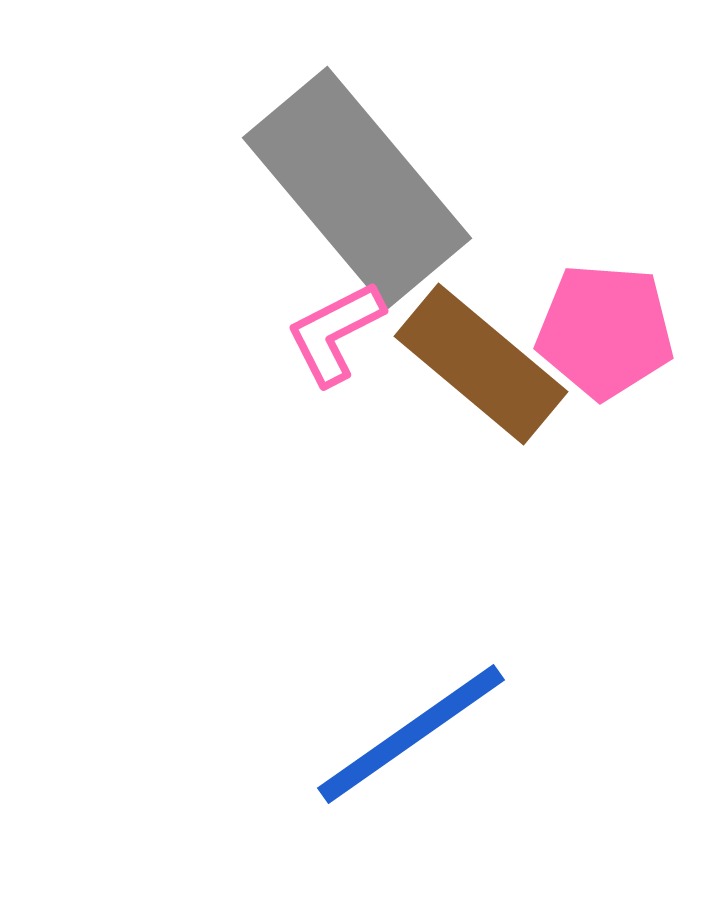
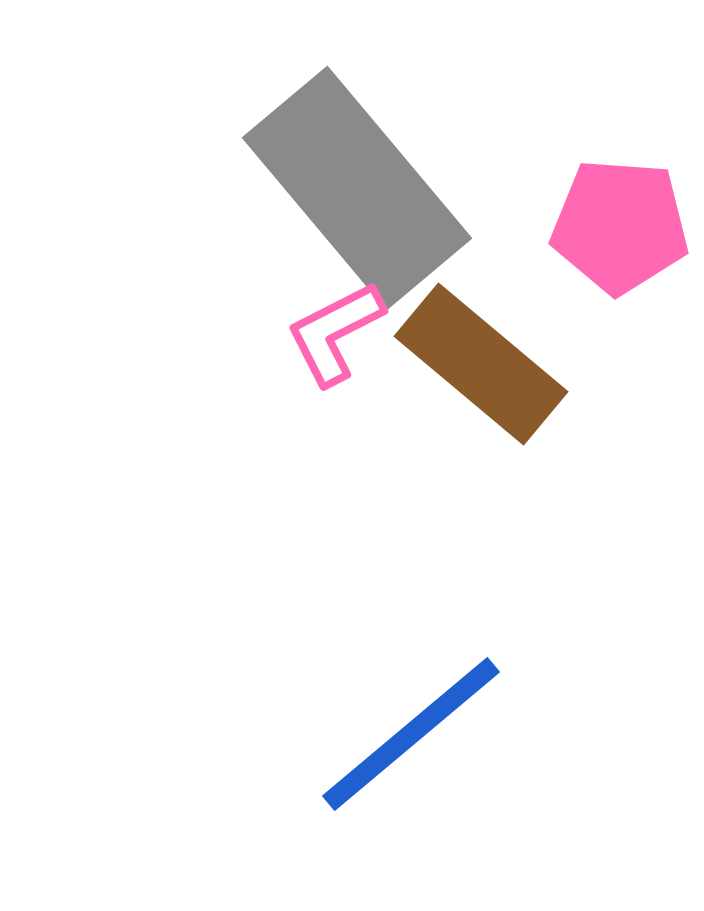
pink pentagon: moved 15 px right, 105 px up
blue line: rotated 5 degrees counterclockwise
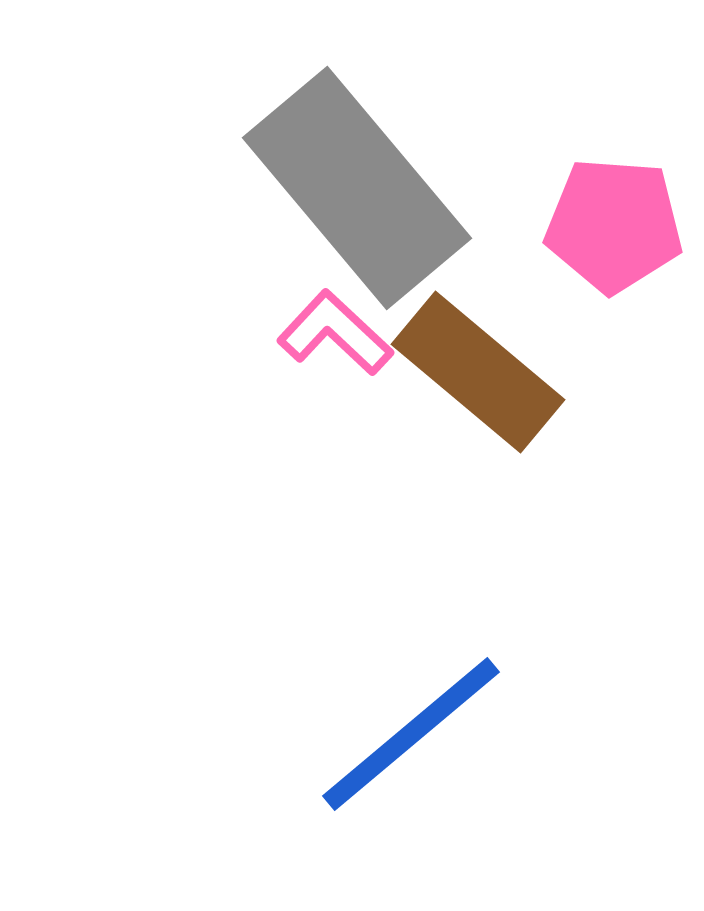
pink pentagon: moved 6 px left, 1 px up
pink L-shape: rotated 70 degrees clockwise
brown rectangle: moved 3 px left, 8 px down
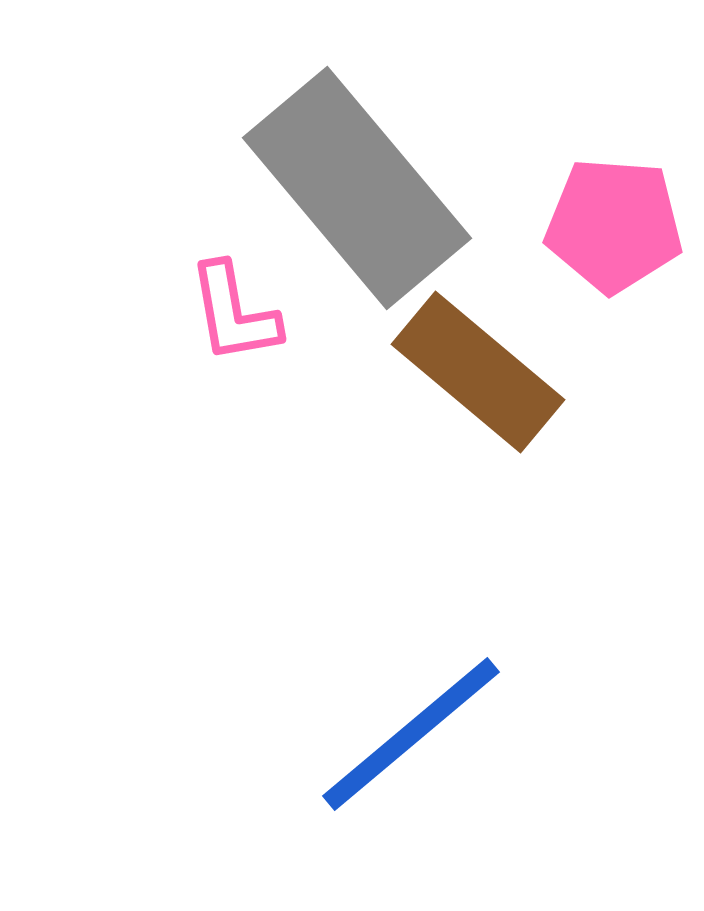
pink L-shape: moved 101 px left, 20 px up; rotated 143 degrees counterclockwise
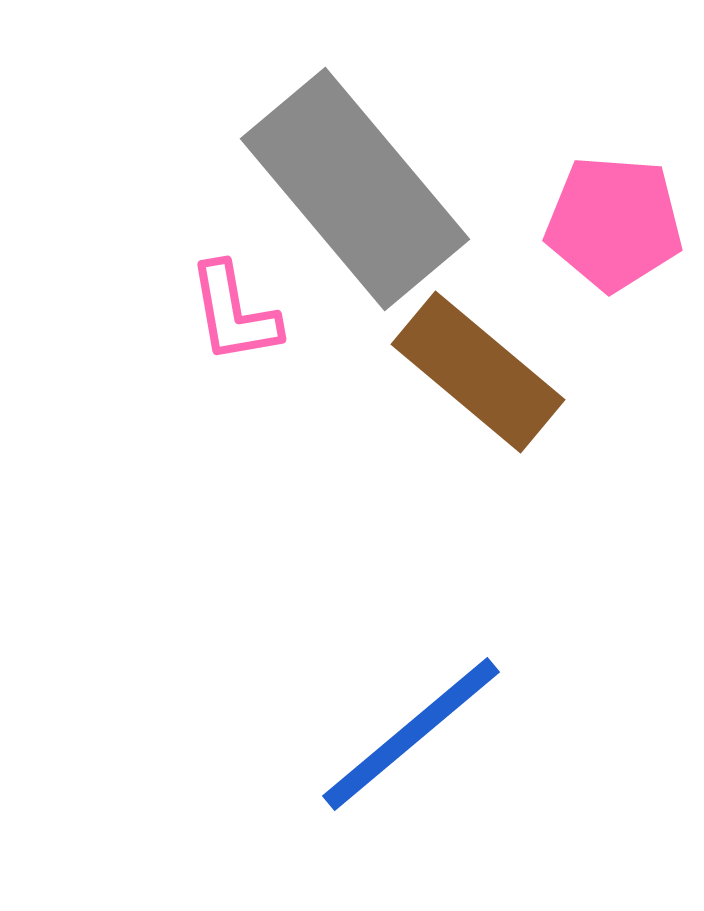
gray rectangle: moved 2 px left, 1 px down
pink pentagon: moved 2 px up
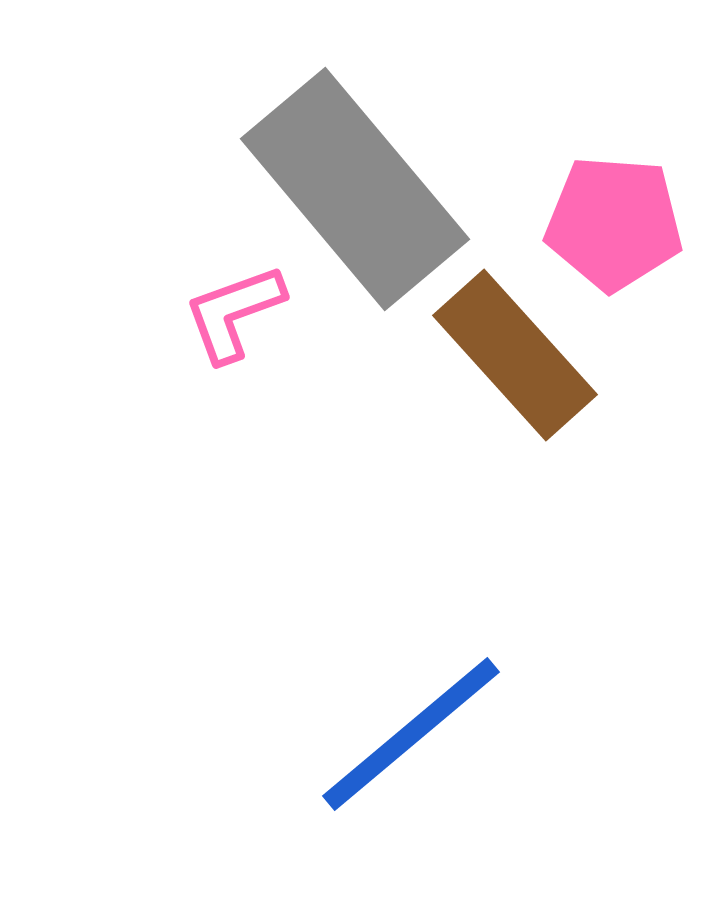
pink L-shape: rotated 80 degrees clockwise
brown rectangle: moved 37 px right, 17 px up; rotated 8 degrees clockwise
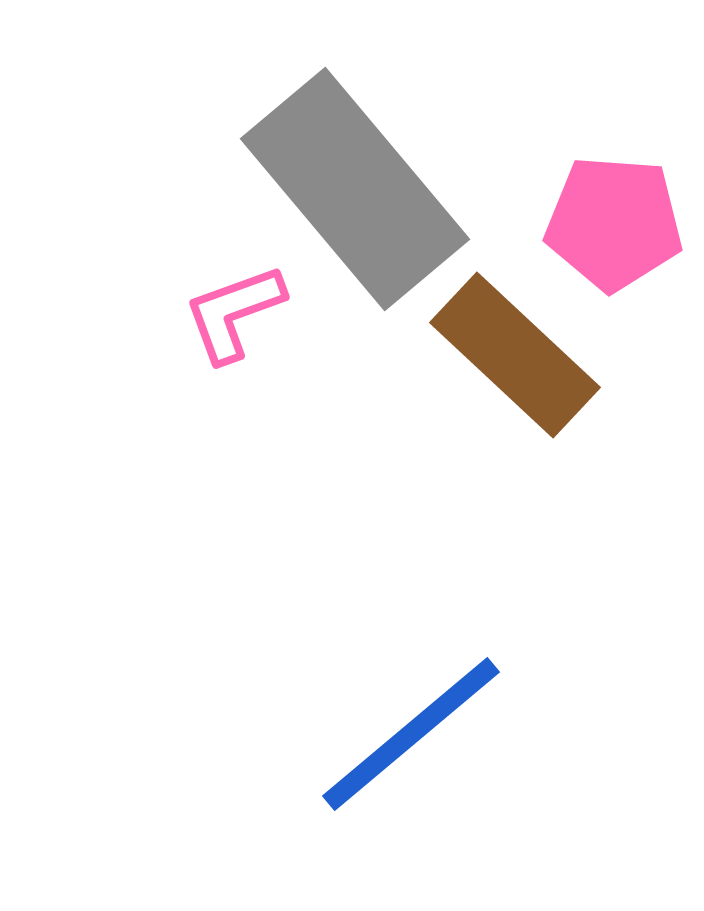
brown rectangle: rotated 5 degrees counterclockwise
